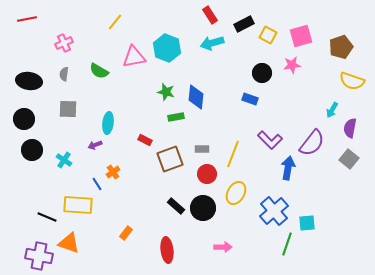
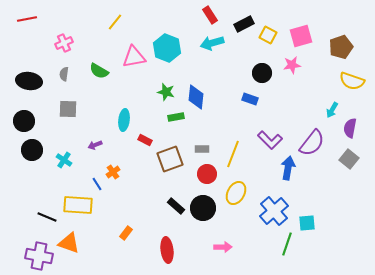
black circle at (24, 119): moved 2 px down
cyan ellipse at (108, 123): moved 16 px right, 3 px up
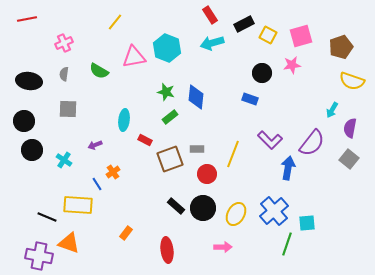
green rectangle at (176, 117): moved 6 px left; rotated 28 degrees counterclockwise
gray rectangle at (202, 149): moved 5 px left
yellow ellipse at (236, 193): moved 21 px down
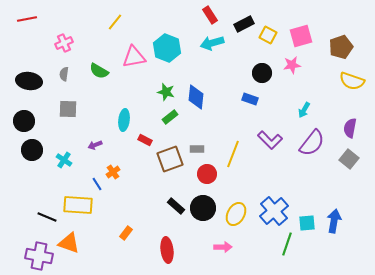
cyan arrow at (332, 110): moved 28 px left
blue arrow at (288, 168): moved 46 px right, 53 px down
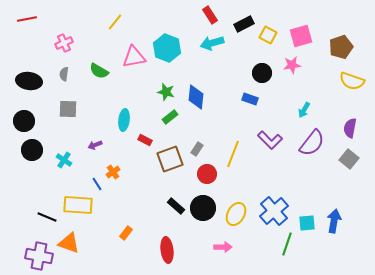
gray rectangle at (197, 149): rotated 56 degrees counterclockwise
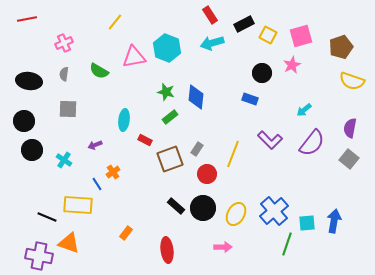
pink star at (292, 65): rotated 18 degrees counterclockwise
cyan arrow at (304, 110): rotated 21 degrees clockwise
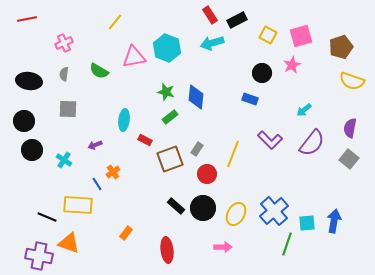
black rectangle at (244, 24): moved 7 px left, 4 px up
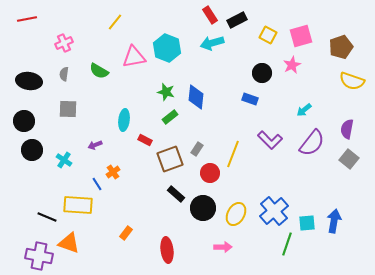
purple semicircle at (350, 128): moved 3 px left, 1 px down
red circle at (207, 174): moved 3 px right, 1 px up
black rectangle at (176, 206): moved 12 px up
